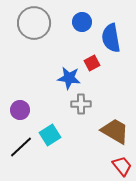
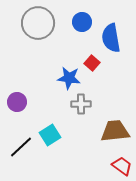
gray circle: moved 4 px right
red square: rotated 21 degrees counterclockwise
purple circle: moved 3 px left, 8 px up
brown trapezoid: rotated 36 degrees counterclockwise
red trapezoid: rotated 15 degrees counterclockwise
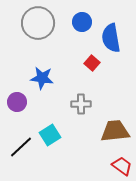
blue star: moved 27 px left
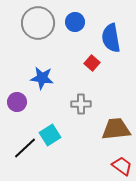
blue circle: moved 7 px left
brown trapezoid: moved 1 px right, 2 px up
black line: moved 4 px right, 1 px down
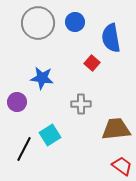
black line: moved 1 px left, 1 px down; rotated 20 degrees counterclockwise
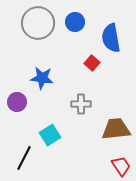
black line: moved 9 px down
red trapezoid: moved 1 px left; rotated 20 degrees clockwise
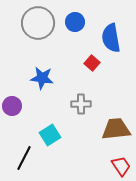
purple circle: moved 5 px left, 4 px down
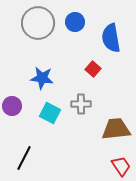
red square: moved 1 px right, 6 px down
cyan square: moved 22 px up; rotated 30 degrees counterclockwise
